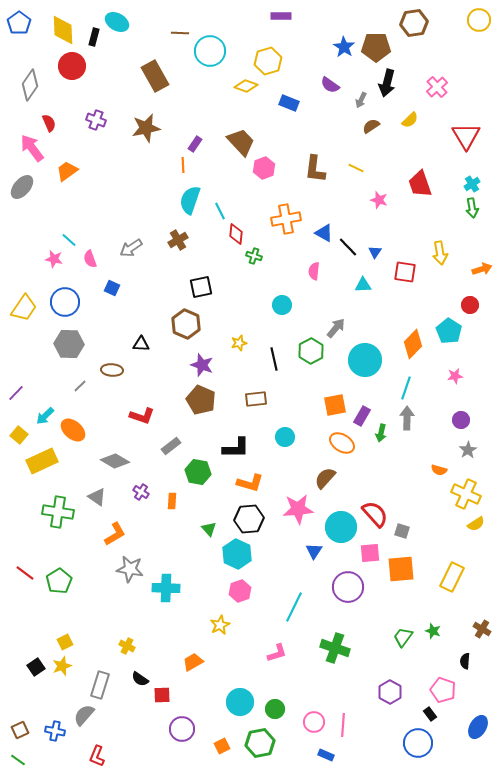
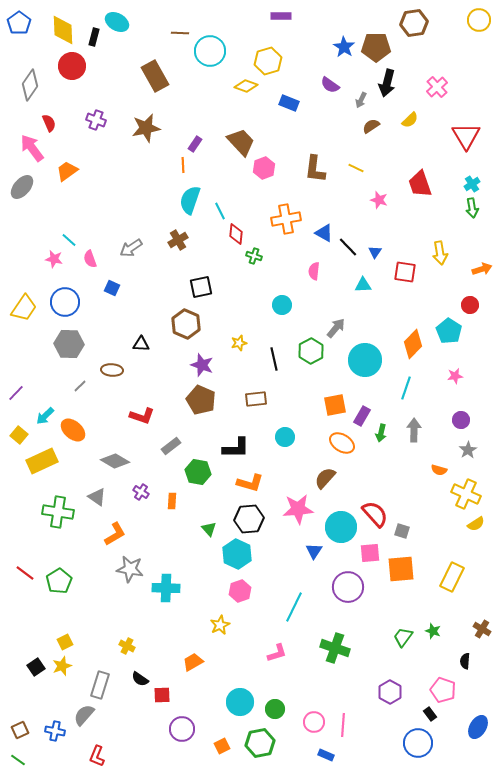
gray arrow at (407, 418): moved 7 px right, 12 px down
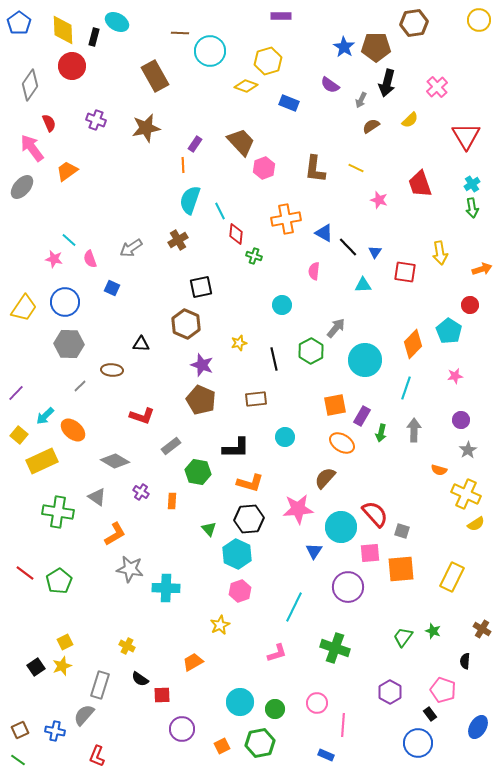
pink circle at (314, 722): moved 3 px right, 19 px up
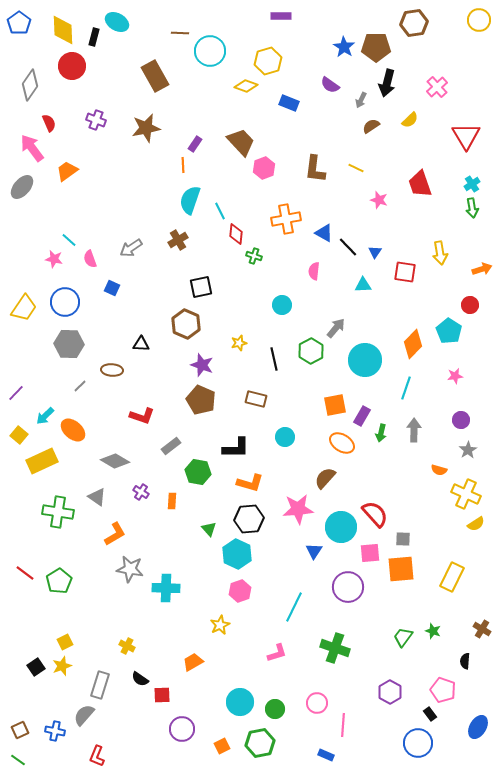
brown rectangle at (256, 399): rotated 20 degrees clockwise
gray square at (402, 531): moved 1 px right, 8 px down; rotated 14 degrees counterclockwise
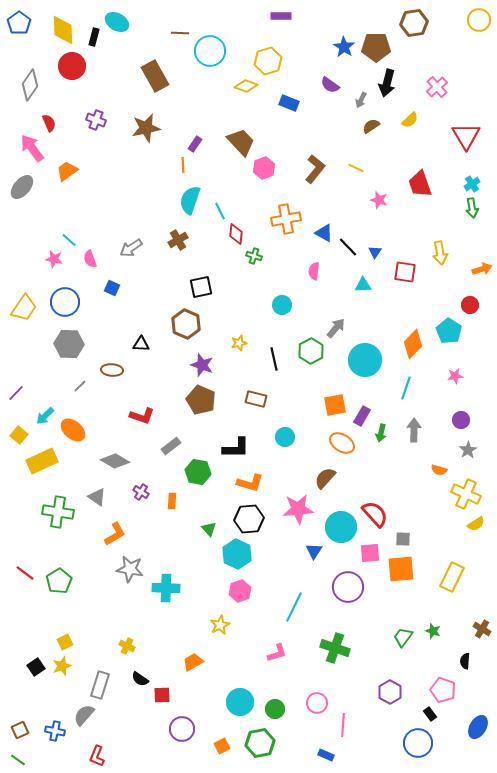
brown L-shape at (315, 169): rotated 148 degrees counterclockwise
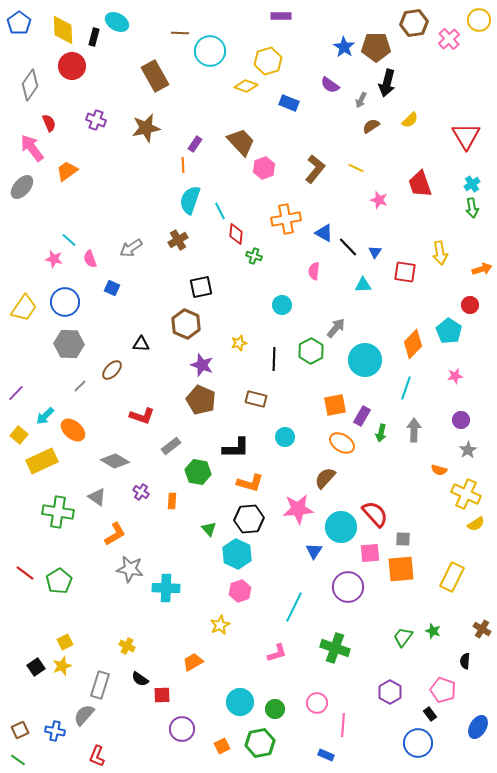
pink cross at (437, 87): moved 12 px right, 48 px up
black line at (274, 359): rotated 15 degrees clockwise
brown ellipse at (112, 370): rotated 50 degrees counterclockwise
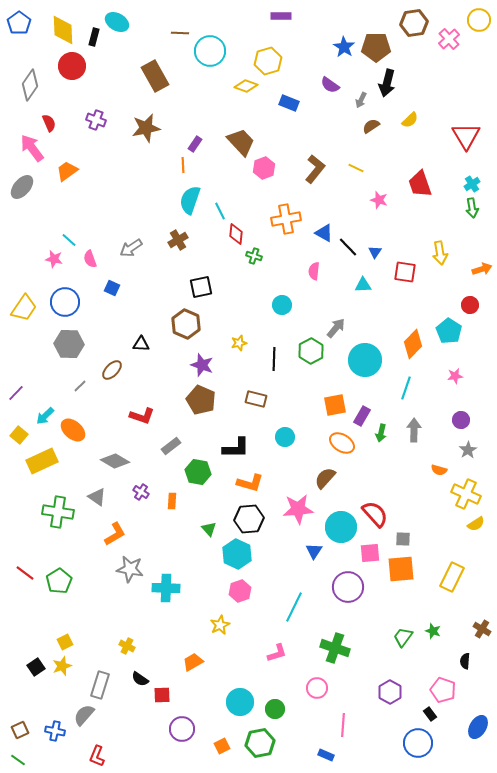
pink circle at (317, 703): moved 15 px up
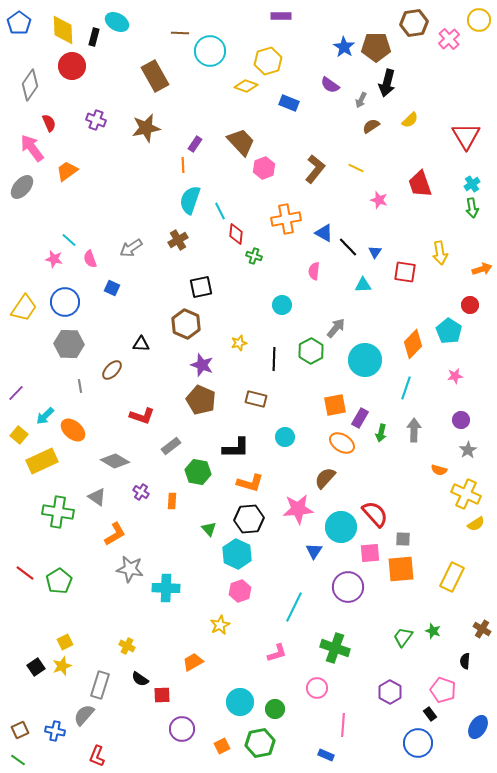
gray line at (80, 386): rotated 56 degrees counterclockwise
purple rectangle at (362, 416): moved 2 px left, 2 px down
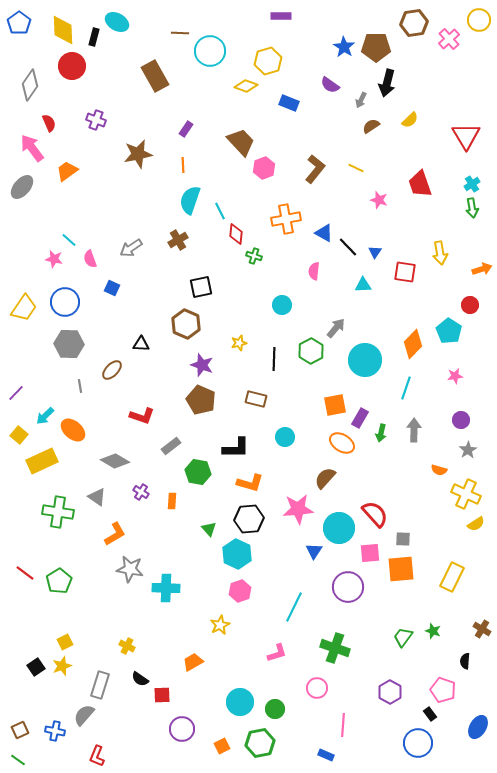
brown star at (146, 128): moved 8 px left, 26 px down
purple rectangle at (195, 144): moved 9 px left, 15 px up
cyan circle at (341, 527): moved 2 px left, 1 px down
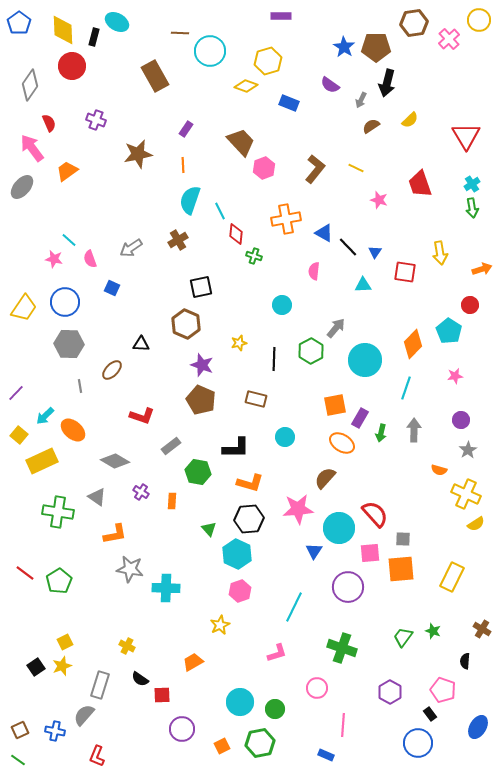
orange L-shape at (115, 534): rotated 20 degrees clockwise
green cross at (335, 648): moved 7 px right
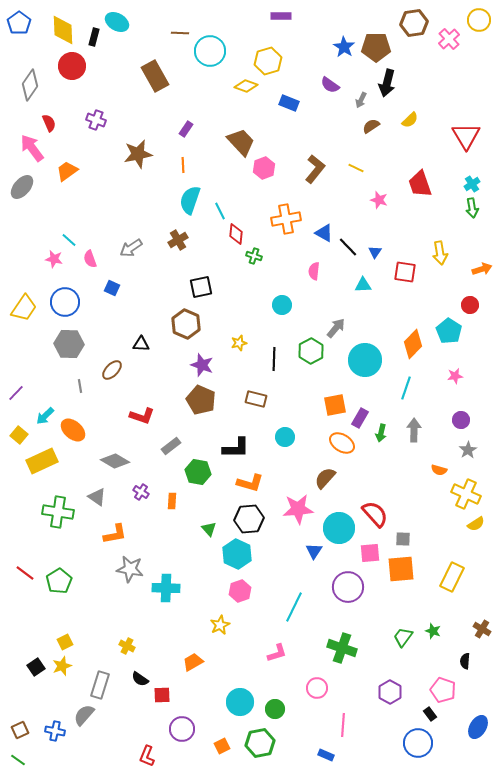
red L-shape at (97, 756): moved 50 px right
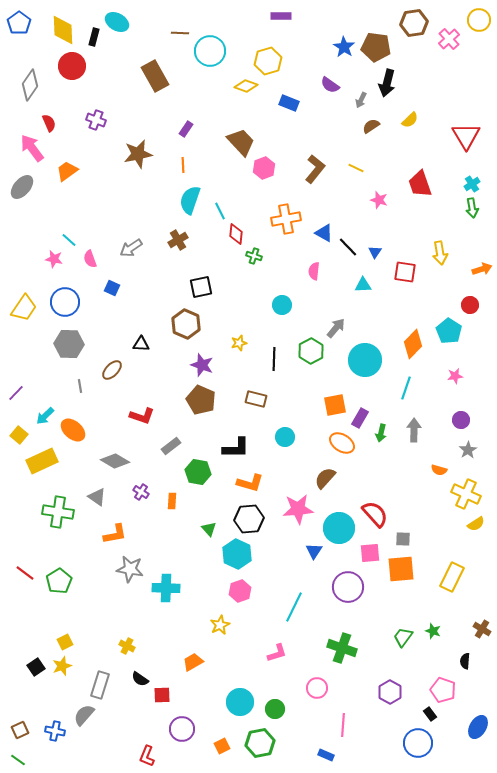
brown pentagon at (376, 47): rotated 8 degrees clockwise
